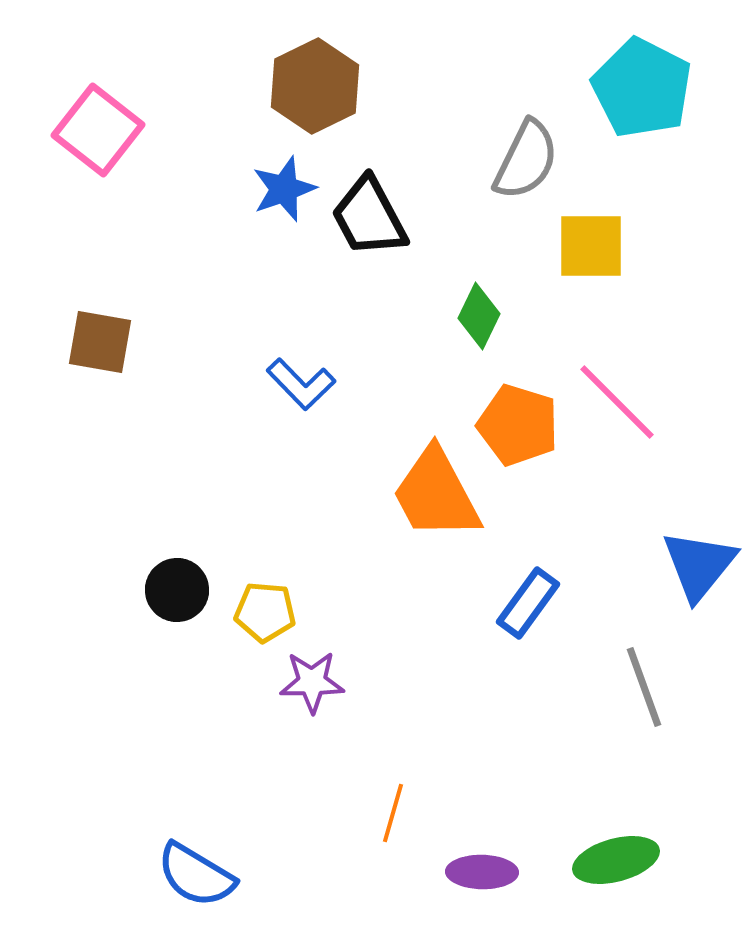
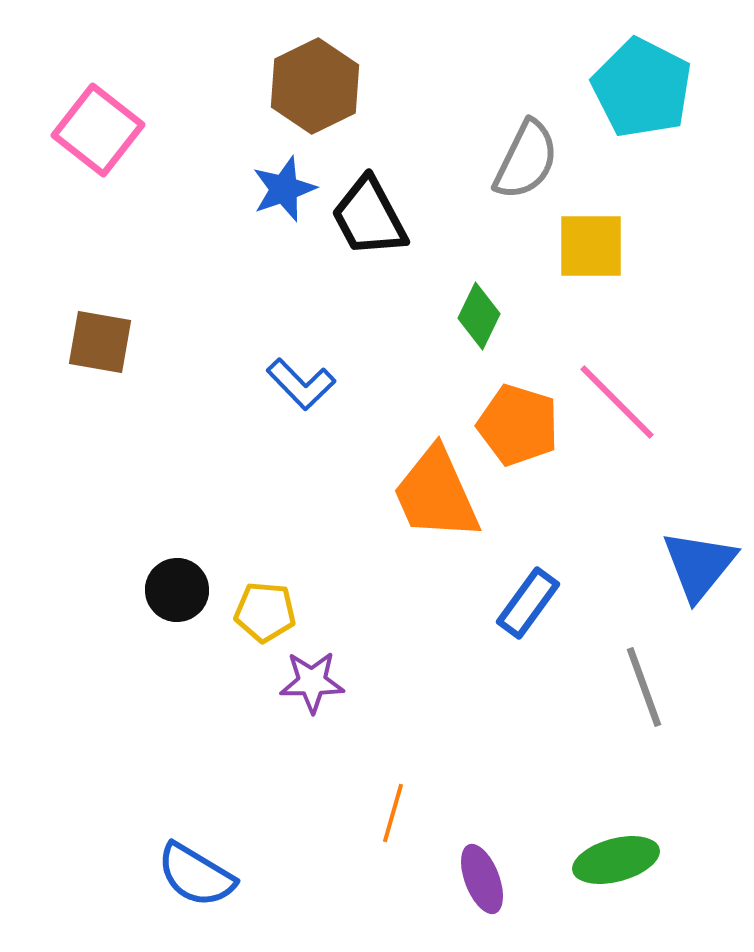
orange trapezoid: rotated 4 degrees clockwise
purple ellipse: moved 7 px down; rotated 68 degrees clockwise
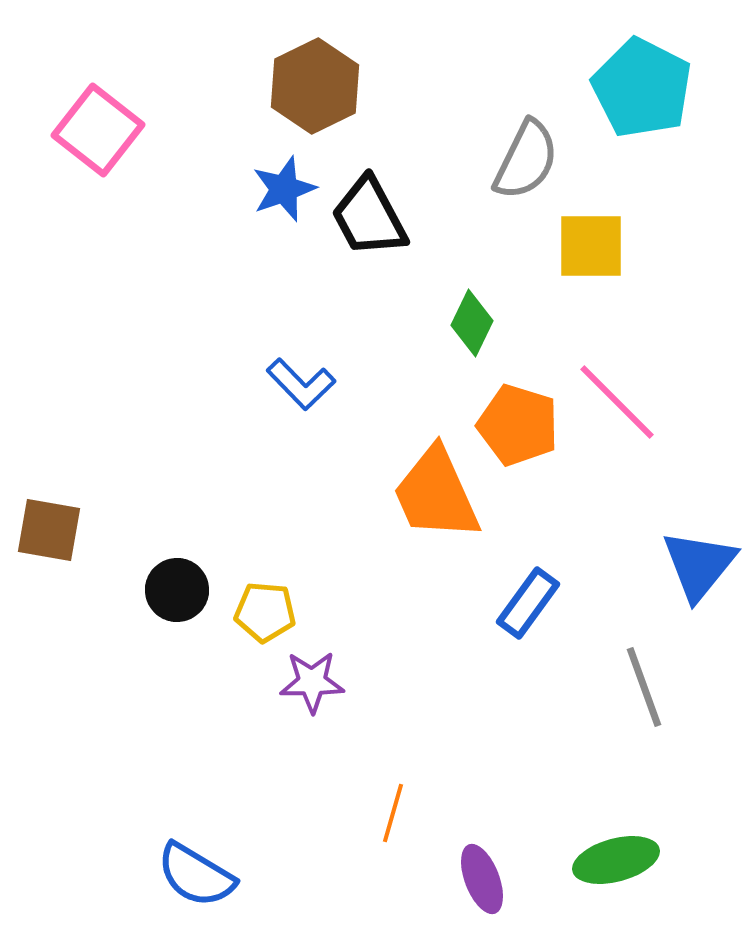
green diamond: moved 7 px left, 7 px down
brown square: moved 51 px left, 188 px down
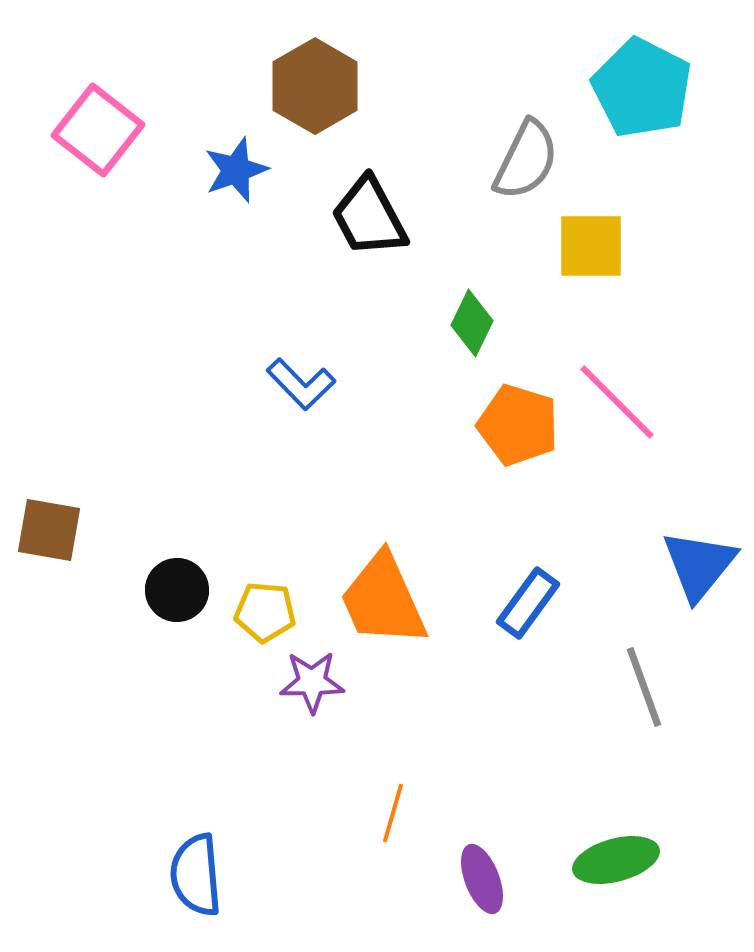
brown hexagon: rotated 4 degrees counterclockwise
blue star: moved 48 px left, 19 px up
orange trapezoid: moved 53 px left, 106 px down
blue semicircle: rotated 54 degrees clockwise
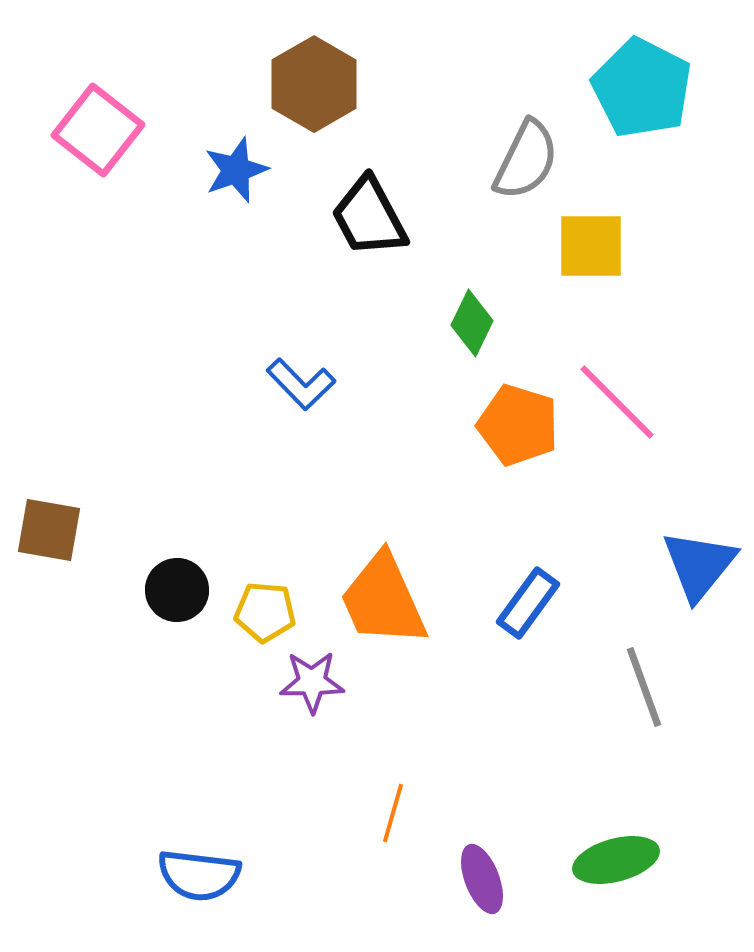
brown hexagon: moved 1 px left, 2 px up
blue semicircle: moved 3 px right; rotated 78 degrees counterclockwise
